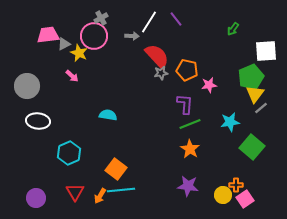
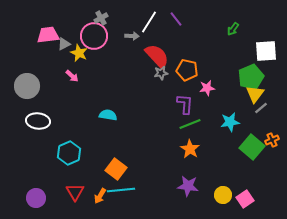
pink star: moved 2 px left, 3 px down
orange cross: moved 36 px right, 45 px up; rotated 24 degrees counterclockwise
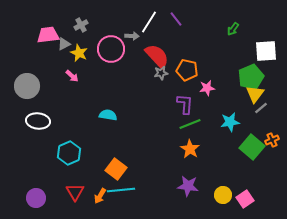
gray cross: moved 20 px left, 7 px down
pink circle: moved 17 px right, 13 px down
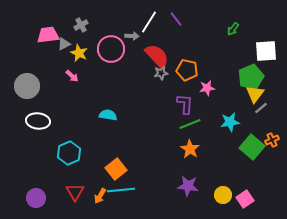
orange square: rotated 15 degrees clockwise
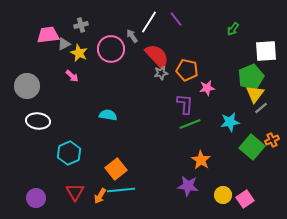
gray cross: rotated 16 degrees clockwise
gray arrow: rotated 128 degrees counterclockwise
orange star: moved 11 px right, 11 px down
